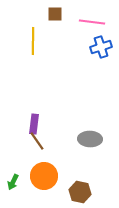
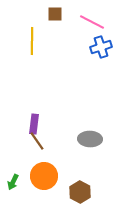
pink line: rotated 20 degrees clockwise
yellow line: moved 1 px left
brown hexagon: rotated 15 degrees clockwise
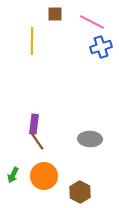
green arrow: moved 7 px up
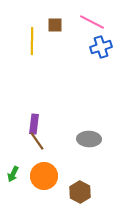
brown square: moved 11 px down
gray ellipse: moved 1 px left
green arrow: moved 1 px up
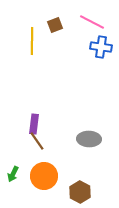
brown square: rotated 21 degrees counterclockwise
blue cross: rotated 25 degrees clockwise
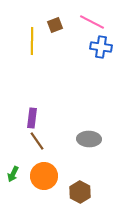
purple rectangle: moved 2 px left, 6 px up
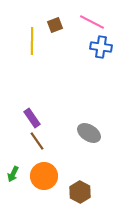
purple rectangle: rotated 42 degrees counterclockwise
gray ellipse: moved 6 px up; rotated 30 degrees clockwise
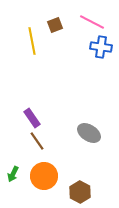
yellow line: rotated 12 degrees counterclockwise
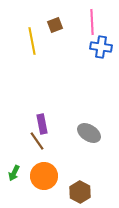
pink line: rotated 60 degrees clockwise
purple rectangle: moved 10 px right, 6 px down; rotated 24 degrees clockwise
green arrow: moved 1 px right, 1 px up
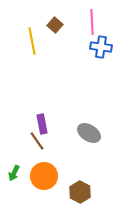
brown square: rotated 28 degrees counterclockwise
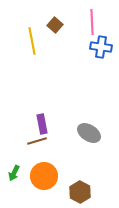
brown line: rotated 72 degrees counterclockwise
